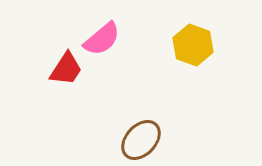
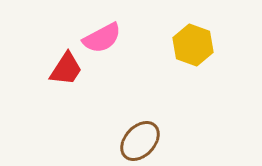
pink semicircle: moved 1 px up; rotated 12 degrees clockwise
brown ellipse: moved 1 px left, 1 px down
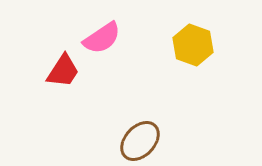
pink semicircle: rotated 6 degrees counterclockwise
red trapezoid: moved 3 px left, 2 px down
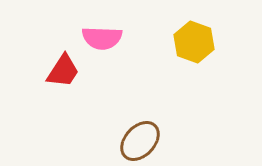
pink semicircle: rotated 36 degrees clockwise
yellow hexagon: moved 1 px right, 3 px up
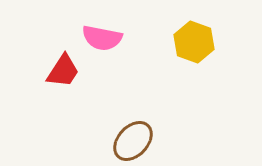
pink semicircle: rotated 9 degrees clockwise
brown ellipse: moved 7 px left
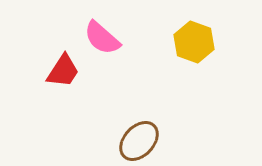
pink semicircle: rotated 30 degrees clockwise
brown ellipse: moved 6 px right
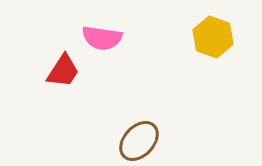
pink semicircle: rotated 33 degrees counterclockwise
yellow hexagon: moved 19 px right, 5 px up
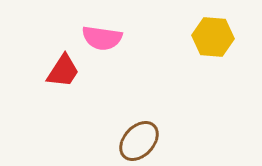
yellow hexagon: rotated 15 degrees counterclockwise
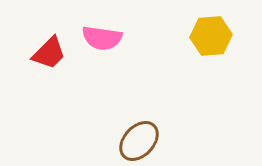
yellow hexagon: moved 2 px left, 1 px up; rotated 9 degrees counterclockwise
red trapezoid: moved 14 px left, 18 px up; rotated 12 degrees clockwise
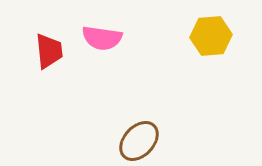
red trapezoid: moved 2 px up; rotated 51 degrees counterclockwise
